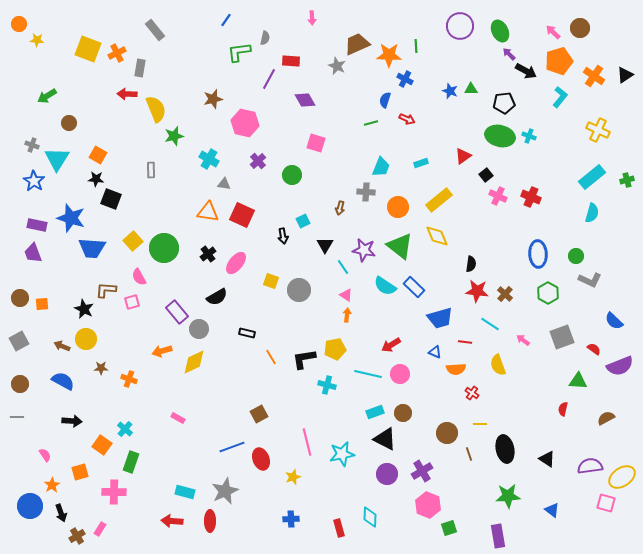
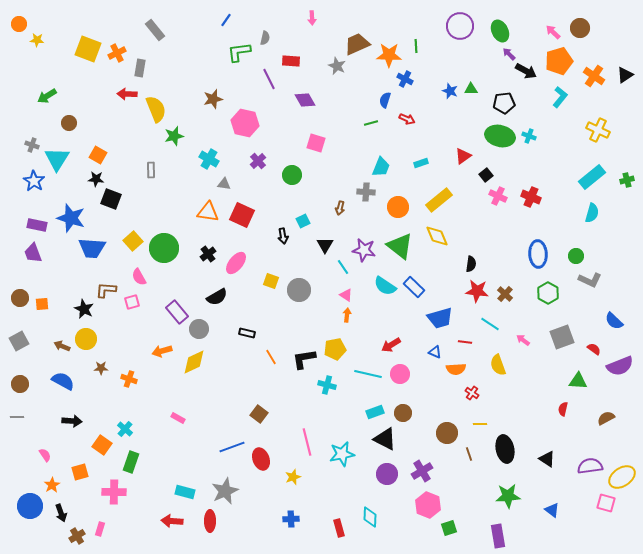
purple line at (269, 79): rotated 55 degrees counterclockwise
brown square at (259, 414): rotated 24 degrees counterclockwise
pink rectangle at (100, 529): rotated 16 degrees counterclockwise
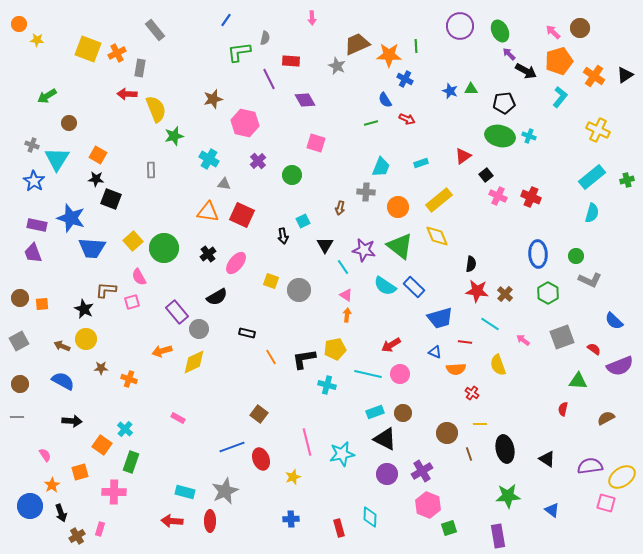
blue semicircle at (385, 100): rotated 49 degrees counterclockwise
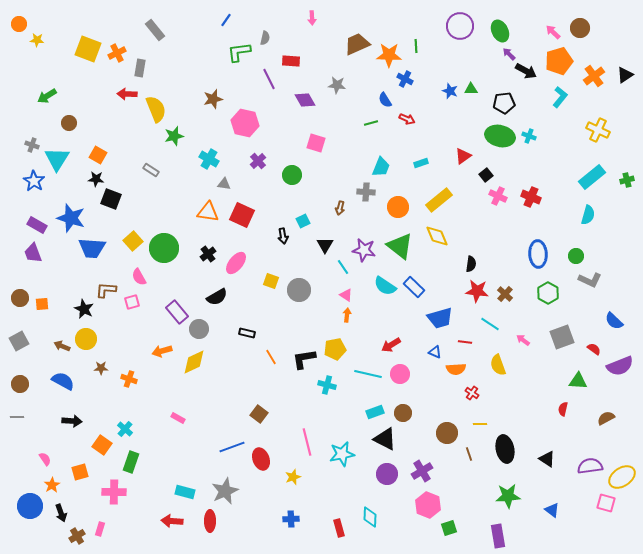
gray star at (337, 66): moved 19 px down; rotated 18 degrees counterclockwise
orange cross at (594, 76): rotated 20 degrees clockwise
gray rectangle at (151, 170): rotated 56 degrees counterclockwise
cyan semicircle at (592, 213): moved 4 px left, 2 px down
purple rectangle at (37, 225): rotated 18 degrees clockwise
pink semicircle at (45, 455): moved 4 px down
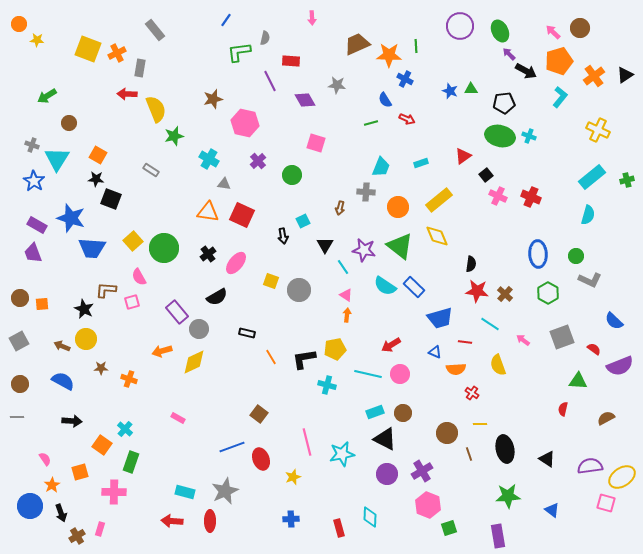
purple line at (269, 79): moved 1 px right, 2 px down
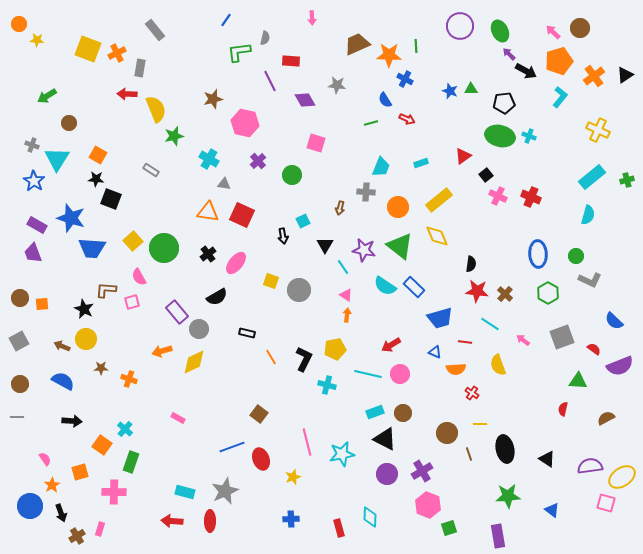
black L-shape at (304, 359): rotated 125 degrees clockwise
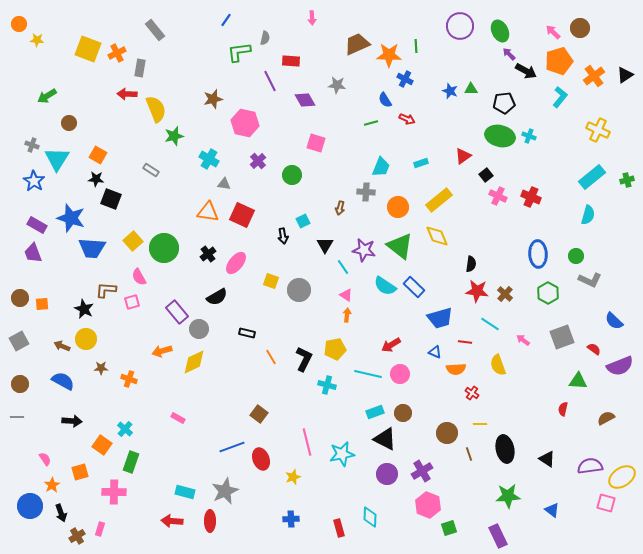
purple rectangle at (498, 536): rotated 15 degrees counterclockwise
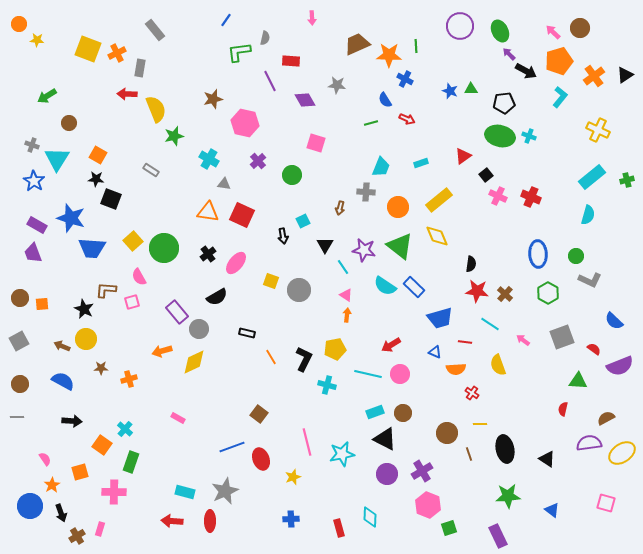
orange cross at (129, 379): rotated 35 degrees counterclockwise
purple semicircle at (590, 466): moved 1 px left, 23 px up
yellow ellipse at (622, 477): moved 24 px up
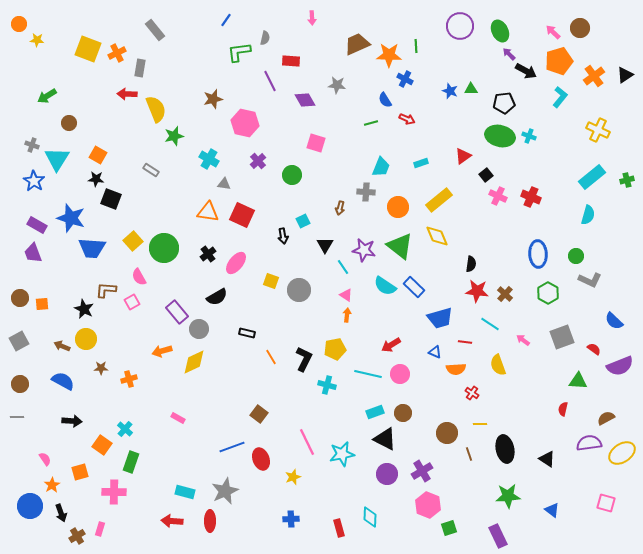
pink square at (132, 302): rotated 14 degrees counterclockwise
pink line at (307, 442): rotated 12 degrees counterclockwise
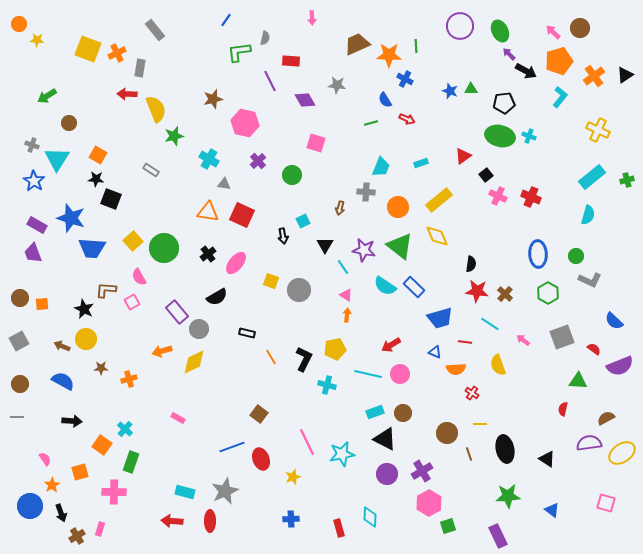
pink hexagon at (428, 505): moved 1 px right, 2 px up; rotated 10 degrees clockwise
green square at (449, 528): moved 1 px left, 2 px up
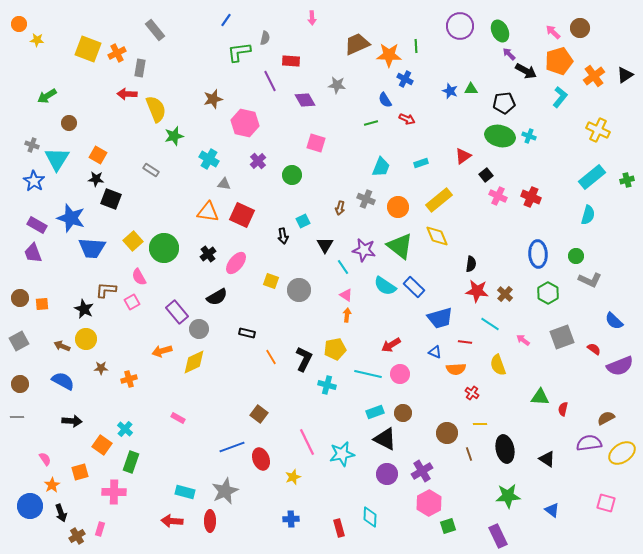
gray cross at (366, 192): moved 7 px down; rotated 18 degrees clockwise
green triangle at (578, 381): moved 38 px left, 16 px down
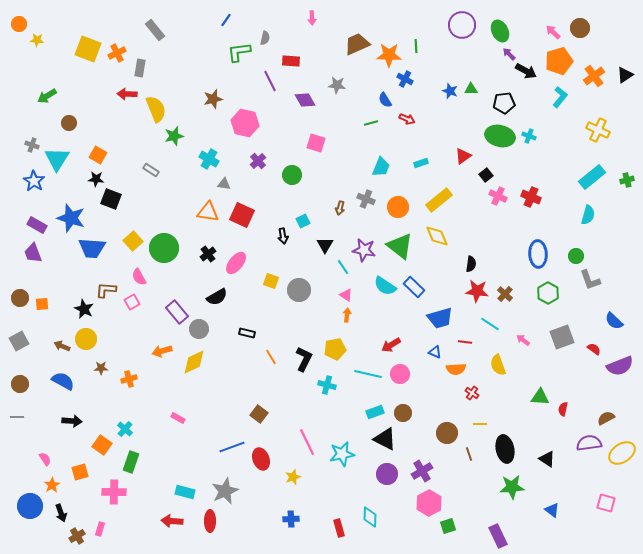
purple circle at (460, 26): moved 2 px right, 1 px up
gray L-shape at (590, 280): rotated 45 degrees clockwise
green star at (508, 496): moved 4 px right, 9 px up
